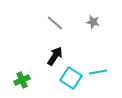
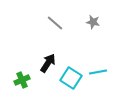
black arrow: moved 7 px left, 7 px down
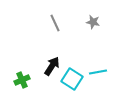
gray line: rotated 24 degrees clockwise
black arrow: moved 4 px right, 3 px down
cyan square: moved 1 px right, 1 px down
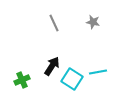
gray line: moved 1 px left
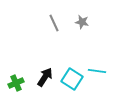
gray star: moved 11 px left
black arrow: moved 7 px left, 11 px down
cyan line: moved 1 px left, 1 px up; rotated 18 degrees clockwise
green cross: moved 6 px left, 3 px down
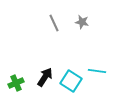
cyan square: moved 1 px left, 2 px down
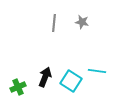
gray line: rotated 30 degrees clockwise
black arrow: rotated 12 degrees counterclockwise
green cross: moved 2 px right, 4 px down
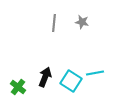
cyan line: moved 2 px left, 2 px down; rotated 18 degrees counterclockwise
green cross: rotated 28 degrees counterclockwise
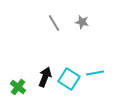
gray line: rotated 36 degrees counterclockwise
cyan square: moved 2 px left, 2 px up
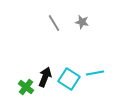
green cross: moved 8 px right
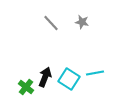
gray line: moved 3 px left; rotated 12 degrees counterclockwise
